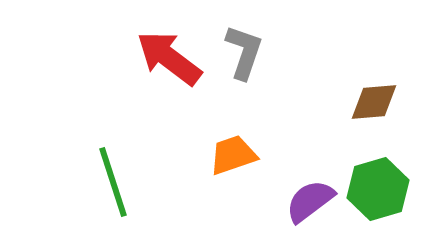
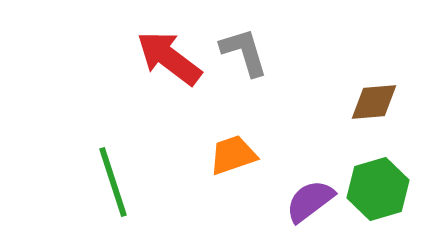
gray L-shape: rotated 36 degrees counterclockwise
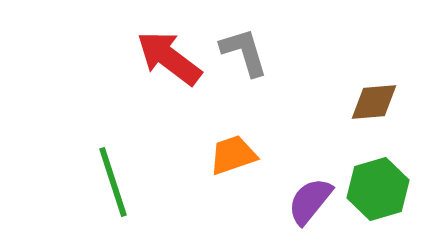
purple semicircle: rotated 14 degrees counterclockwise
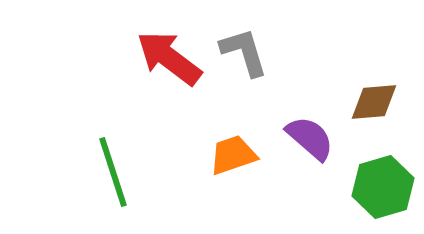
green line: moved 10 px up
green hexagon: moved 5 px right, 2 px up
purple semicircle: moved 63 px up; rotated 92 degrees clockwise
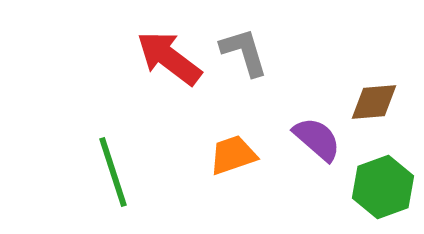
purple semicircle: moved 7 px right, 1 px down
green hexagon: rotated 4 degrees counterclockwise
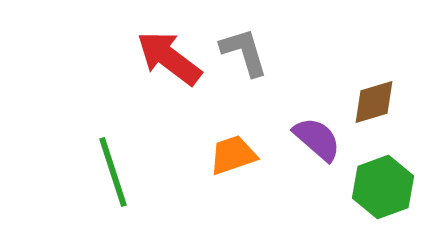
brown diamond: rotated 12 degrees counterclockwise
